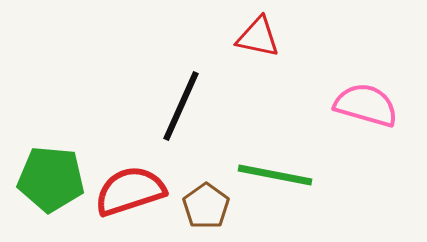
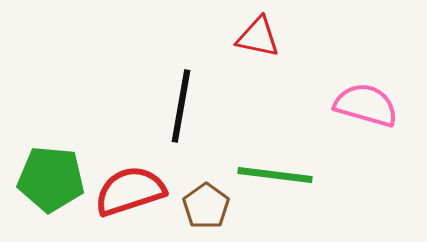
black line: rotated 14 degrees counterclockwise
green line: rotated 4 degrees counterclockwise
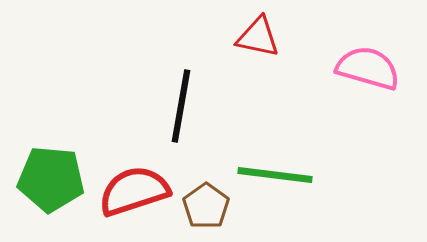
pink semicircle: moved 2 px right, 37 px up
red semicircle: moved 4 px right
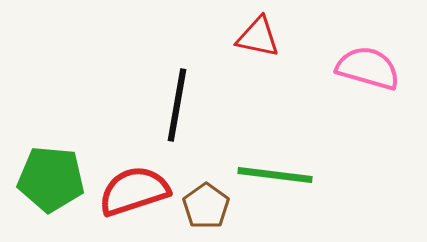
black line: moved 4 px left, 1 px up
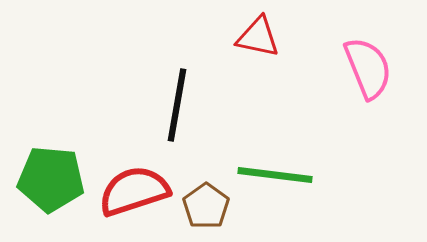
pink semicircle: rotated 52 degrees clockwise
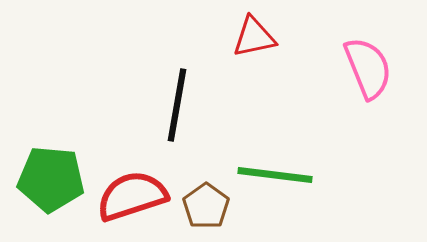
red triangle: moved 4 px left; rotated 24 degrees counterclockwise
red semicircle: moved 2 px left, 5 px down
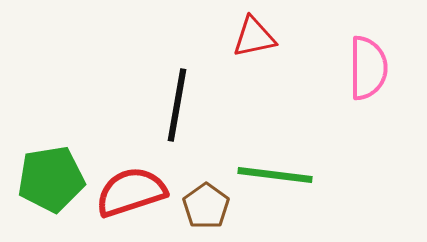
pink semicircle: rotated 22 degrees clockwise
green pentagon: rotated 14 degrees counterclockwise
red semicircle: moved 1 px left, 4 px up
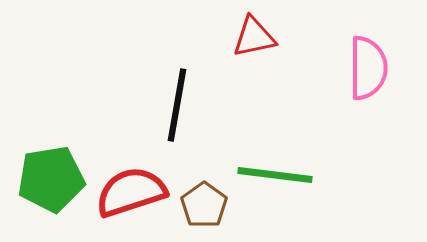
brown pentagon: moved 2 px left, 1 px up
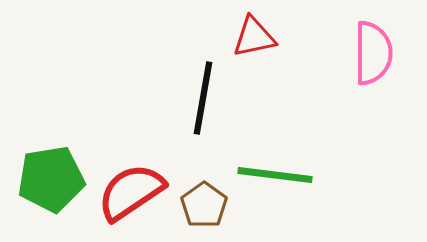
pink semicircle: moved 5 px right, 15 px up
black line: moved 26 px right, 7 px up
red semicircle: rotated 16 degrees counterclockwise
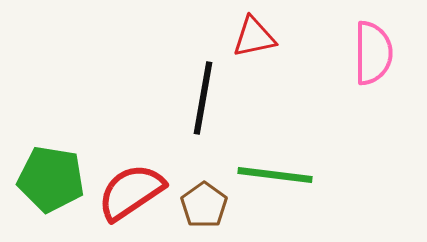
green pentagon: rotated 18 degrees clockwise
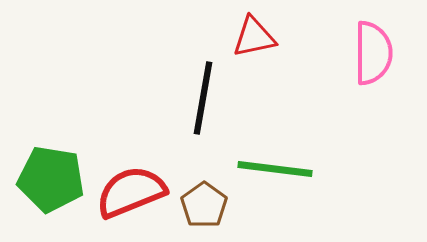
green line: moved 6 px up
red semicircle: rotated 12 degrees clockwise
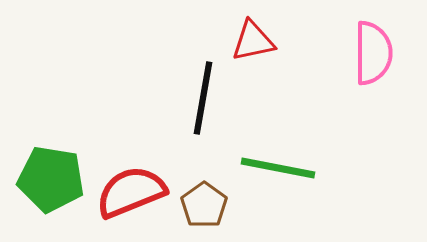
red triangle: moved 1 px left, 4 px down
green line: moved 3 px right, 1 px up; rotated 4 degrees clockwise
